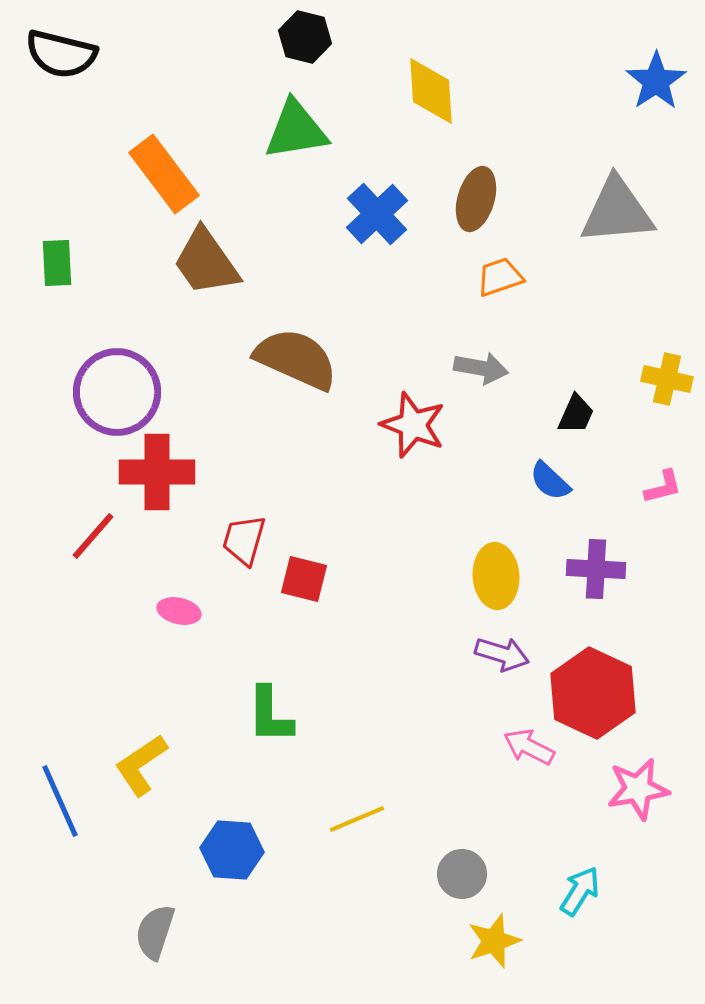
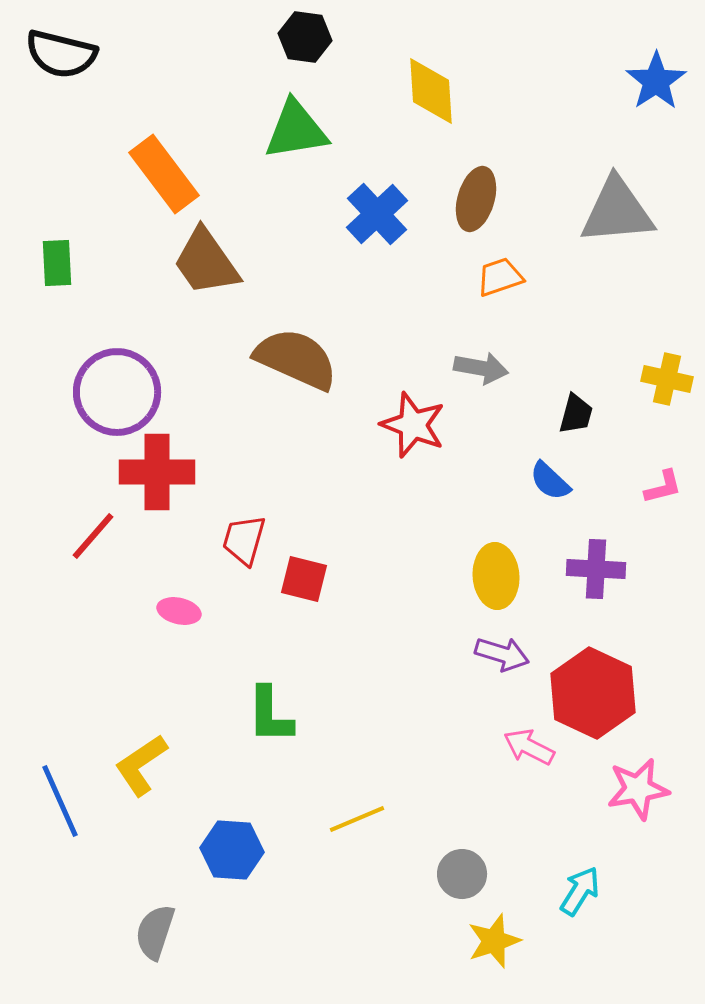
black hexagon: rotated 6 degrees counterclockwise
black trapezoid: rotated 9 degrees counterclockwise
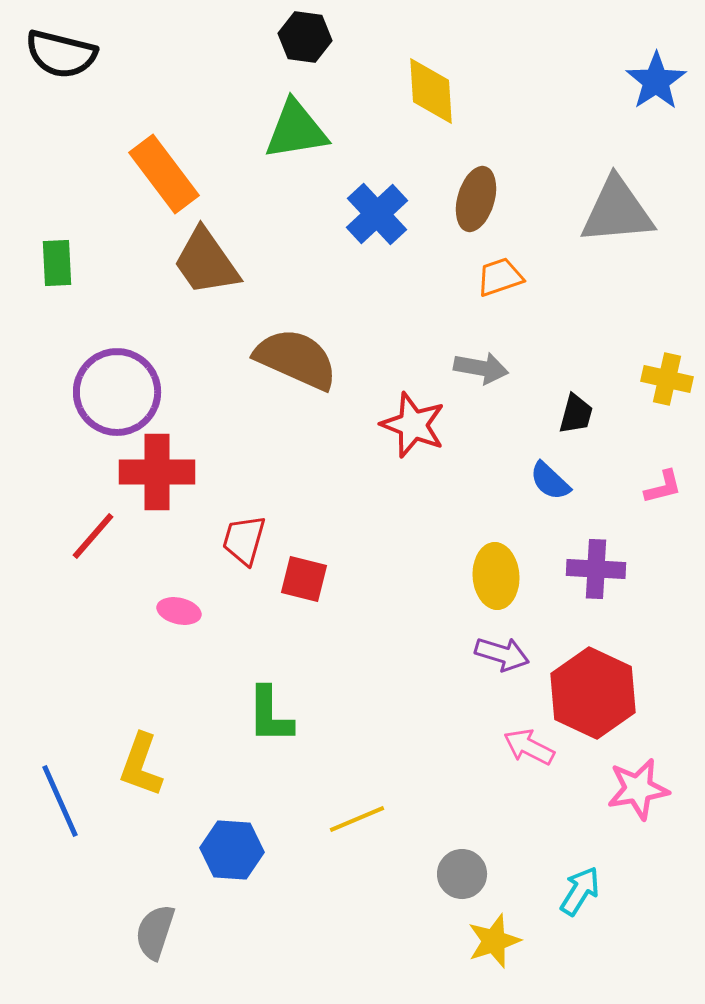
yellow L-shape: rotated 36 degrees counterclockwise
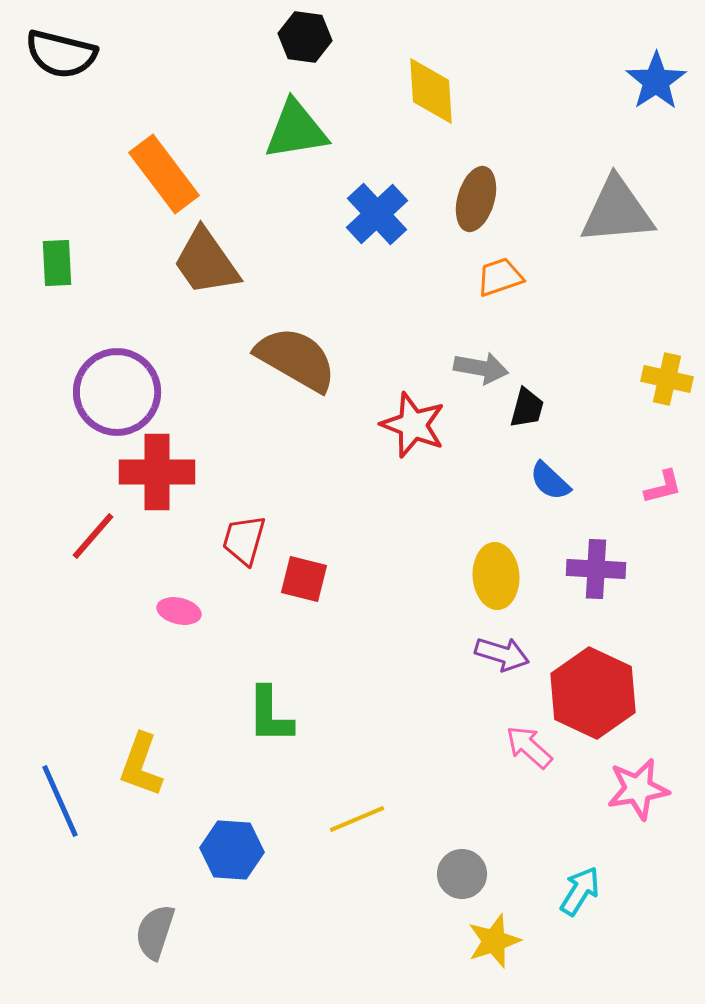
brown semicircle: rotated 6 degrees clockwise
black trapezoid: moved 49 px left, 6 px up
pink arrow: rotated 15 degrees clockwise
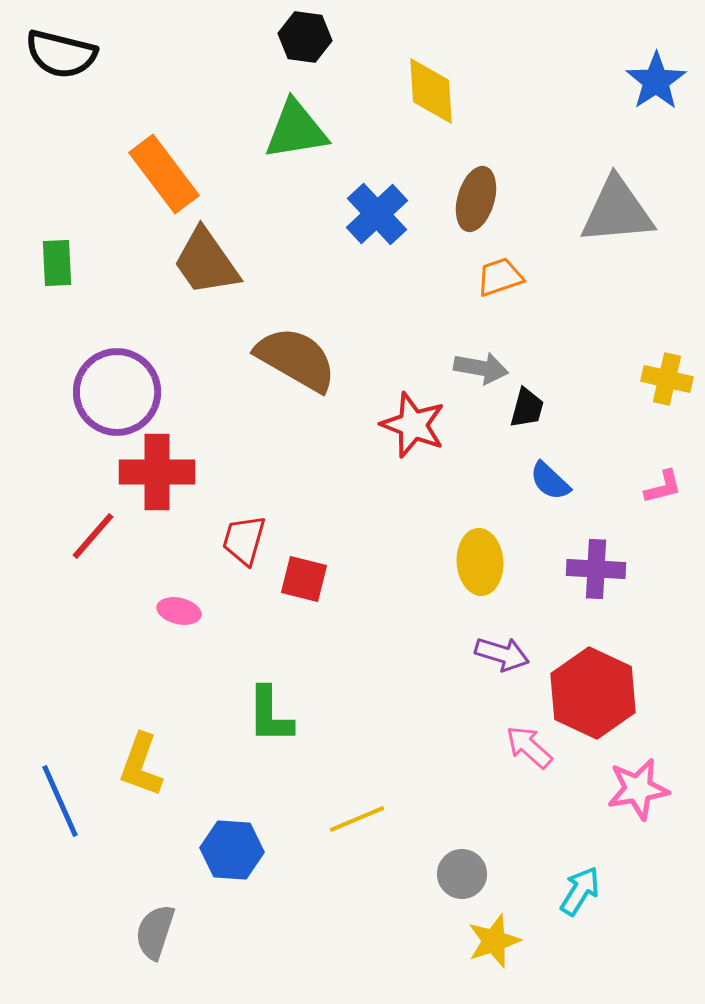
yellow ellipse: moved 16 px left, 14 px up
